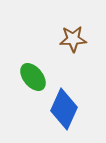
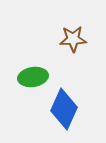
green ellipse: rotated 60 degrees counterclockwise
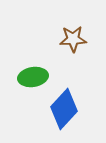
blue diamond: rotated 18 degrees clockwise
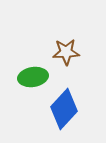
brown star: moved 7 px left, 13 px down
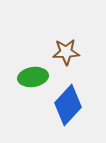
blue diamond: moved 4 px right, 4 px up
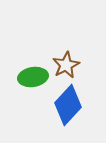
brown star: moved 13 px down; rotated 24 degrees counterclockwise
